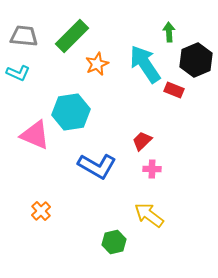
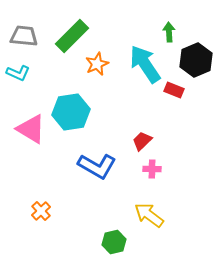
pink triangle: moved 4 px left, 6 px up; rotated 8 degrees clockwise
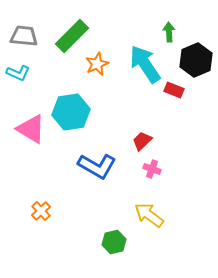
pink cross: rotated 18 degrees clockwise
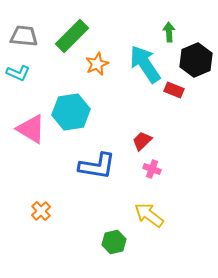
blue L-shape: rotated 21 degrees counterclockwise
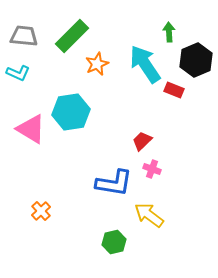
blue L-shape: moved 17 px right, 17 px down
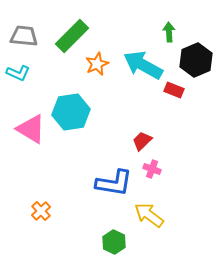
cyan arrow: moved 2 px left, 1 px down; rotated 27 degrees counterclockwise
green hexagon: rotated 20 degrees counterclockwise
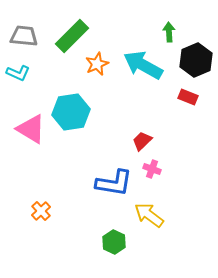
red rectangle: moved 14 px right, 7 px down
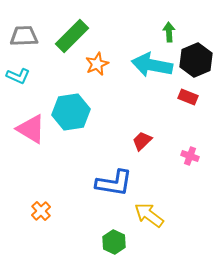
gray trapezoid: rotated 8 degrees counterclockwise
cyan arrow: moved 9 px right; rotated 18 degrees counterclockwise
cyan L-shape: moved 3 px down
pink cross: moved 38 px right, 13 px up
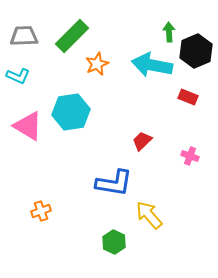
black hexagon: moved 9 px up
pink triangle: moved 3 px left, 3 px up
orange cross: rotated 24 degrees clockwise
yellow arrow: rotated 12 degrees clockwise
